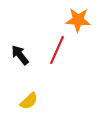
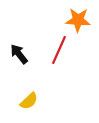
red line: moved 2 px right
black arrow: moved 1 px left, 1 px up
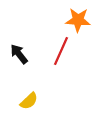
red line: moved 2 px right, 1 px down
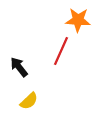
black arrow: moved 13 px down
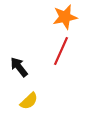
orange star: moved 13 px left, 3 px up; rotated 15 degrees counterclockwise
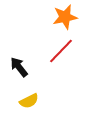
red line: rotated 20 degrees clockwise
yellow semicircle: rotated 18 degrees clockwise
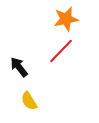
orange star: moved 1 px right, 2 px down
yellow semicircle: rotated 84 degrees clockwise
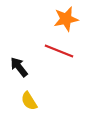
red line: moved 2 px left; rotated 68 degrees clockwise
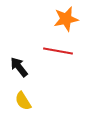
red line: moved 1 px left; rotated 12 degrees counterclockwise
yellow semicircle: moved 6 px left
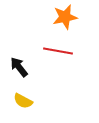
orange star: moved 1 px left, 2 px up
yellow semicircle: rotated 30 degrees counterclockwise
